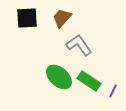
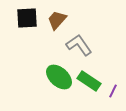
brown trapezoid: moved 5 px left, 2 px down
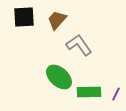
black square: moved 3 px left, 1 px up
green rectangle: moved 11 px down; rotated 35 degrees counterclockwise
purple line: moved 3 px right, 3 px down
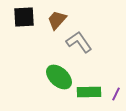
gray L-shape: moved 3 px up
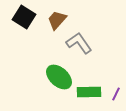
black square: rotated 35 degrees clockwise
gray L-shape: moved 1 px down
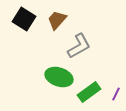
black square: moved 2 px down
gray L-shape: moved 3 px down; rotated 96 degrees clockwise
green ellipse: rotated 24 degrees counterclockwise
green rectangle: rotated 35 degrees counterclockwise
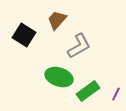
black square: moved 16 px down
green rectangle: moved 1 px left, 1 px up
